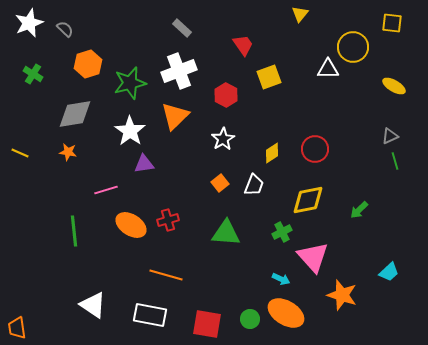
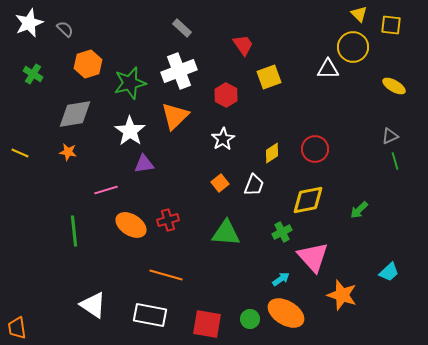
yellow triangle at (300, 14): moved 59 px right; rotated 24 degrees counterclockwise
yellow square at (392, 23): moved 1 px left, 2 px down
cyan arrow at (281, 279): rotated 60 degrees counterclockwise
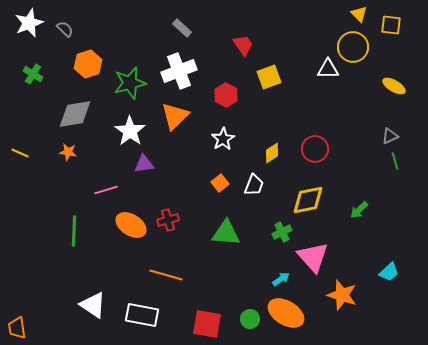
green line at (74, 231): rotated 8 degrees clockwise
white rectangle at (150, 315): moved 8 px left
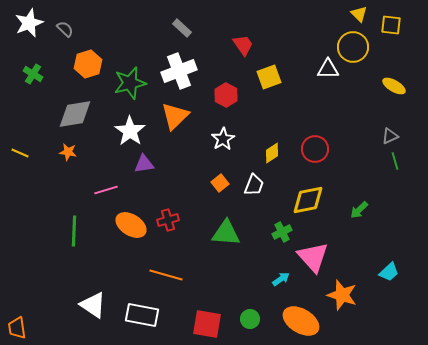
orange ellipse at (286, 313): moved 15 px right, 8 px down
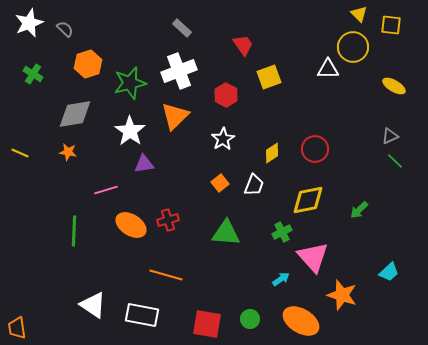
green line at (395, 161): rotated 30 degrees counterclockwise
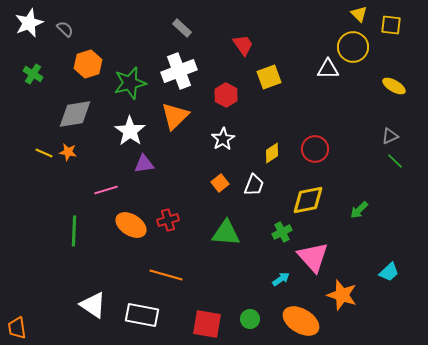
yellow line at (20, 153): moved 24 px right
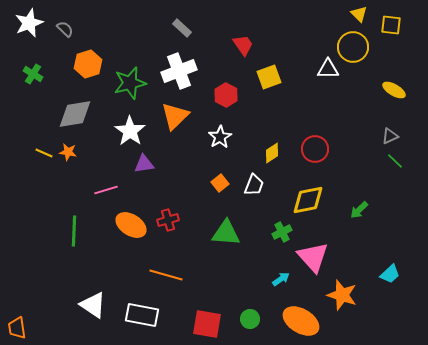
yellow ellipse at (394, 86): moved 4 px down
white star at (223, 139): moved 3 px left, 2 px up
cyan trapezoid at (389, 272): moved 1 px right, 2 px down
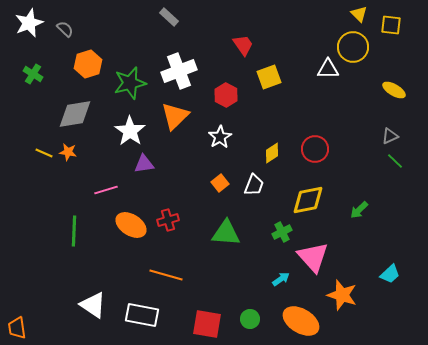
gray rectangle at (182, 28): moved 13 px left, 11 px up
